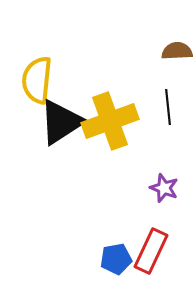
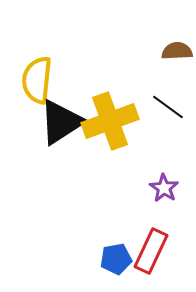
black line: rotated 48 degrees counterclockwise
purple star: rotated 12 degrees clockwise
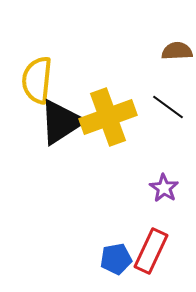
yellow cross: moved 2 px left, 4 px up
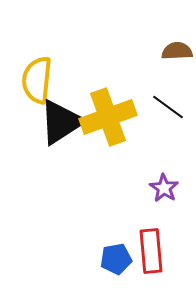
red rectangle: rotated 30 degrees counterclockwise
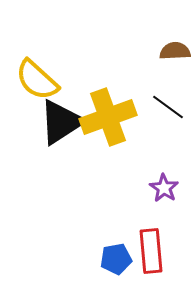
brown semicircle: moved 2 px left
yellow semicircle: rotated 54 degrees counterclockwise
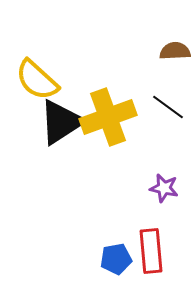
purple star: rotated 20 degrees counterclockwise
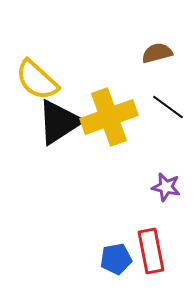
brown semicircle: moved 18 px left, 2 px down; rotated 12 degrees counterclockwise
yellow cross: moved 1 px right
black triangle: moved 2 px left
purple star: moved 2 px right, 1 px up
red rectangle: rotated 6 degrees counterclockwise
